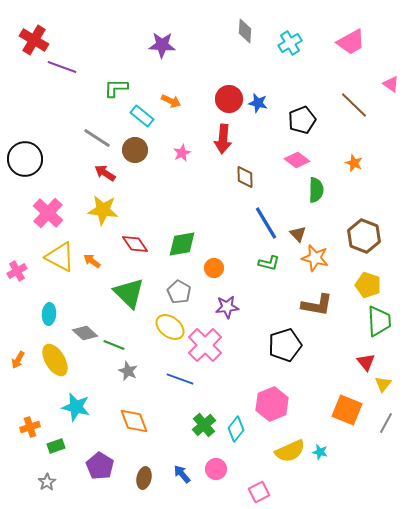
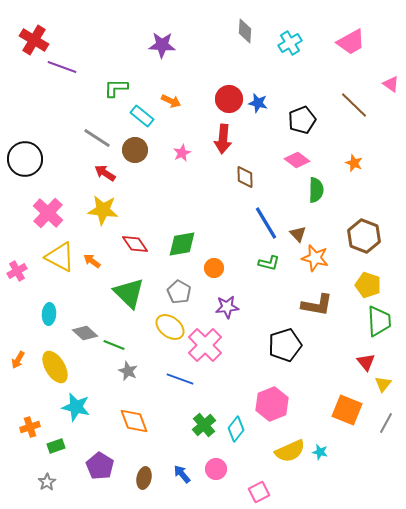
yellow ellipse at (55, 360): moved 7 px down
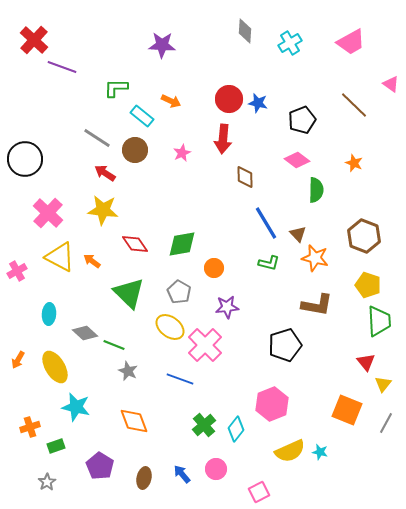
red cross at (34, 40): rotated 12 degrees clockwise
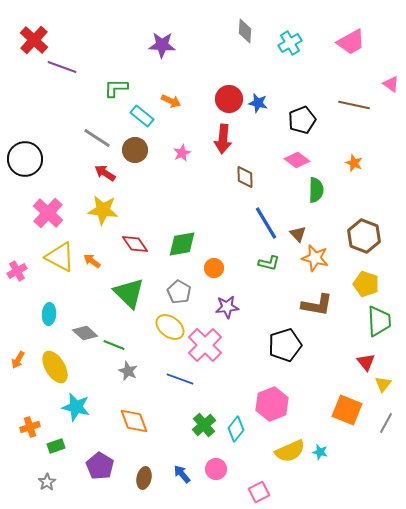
brown line at (354, 105): rotated 32 degrees counterclockwise
yellow pentagon at (368, 285): moved 2 px left, 1 px up
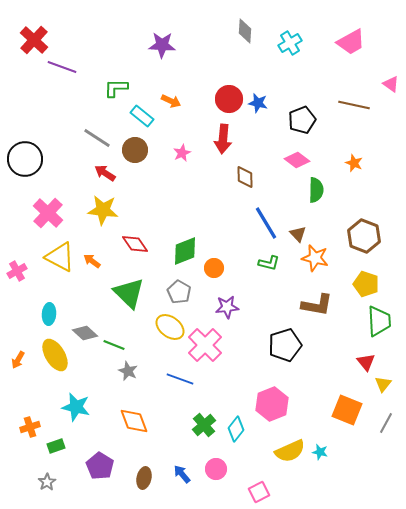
green diamond at (182, 244): moved 3 px right, 7 px down; rotated 12 degrees counterclockwise
yellow ellipse at (55, 367): moved 12 px up
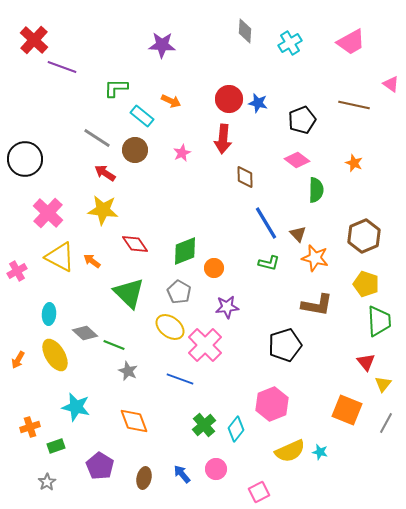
brown hexagon at (364, 236): rotated 16 degrees clockwise
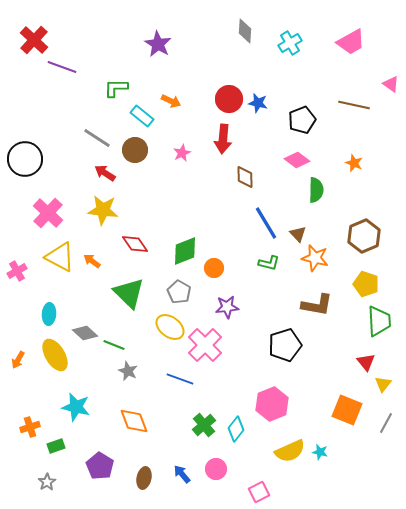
purple star at (162, 45): moved 4 px left, 1 px up; rotated 28 degrees clockwise
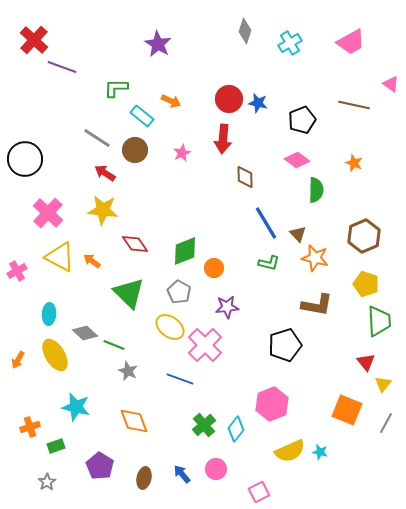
gray diamond at (245, 31): rotated 15 degrees clockwise
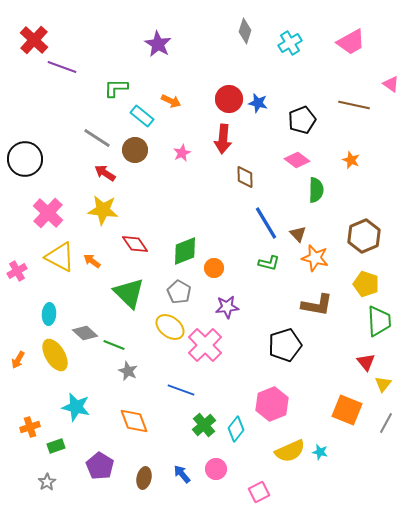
orange star at (354, 163): moved 3 px left, 3 px up
blue line at (180, 379): moved 1 px right, 11 px down
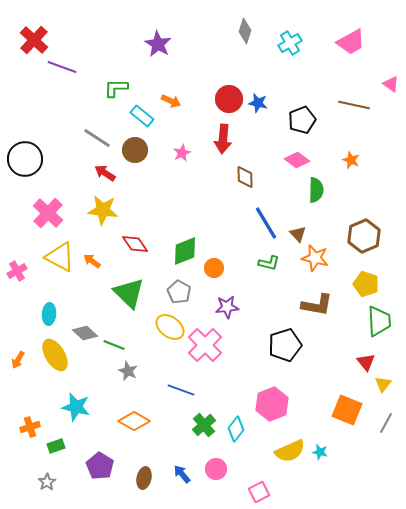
orange diamond at (134, 421): rotated 40 degrees counterclockwise
